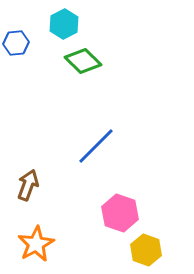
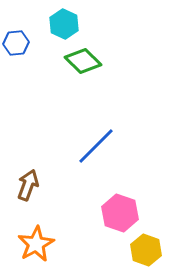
cyan hexagon: rotated 8 degrees counterclockwise
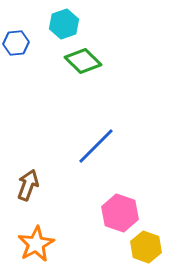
cyan hexagon: rotated 16 degrees clockwise
yellow hexagon: moved 3 px up
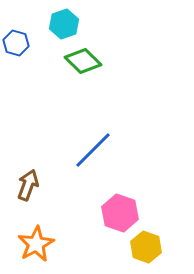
blue hexagon: rotated 20 degrees clockwise
blue line: moved 3 px left, 4 px down
